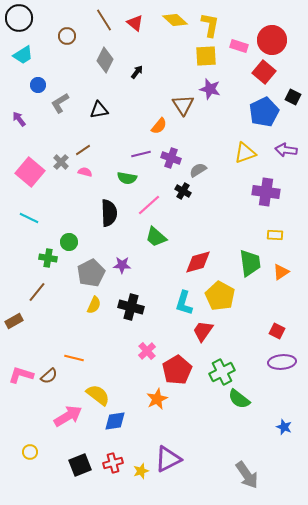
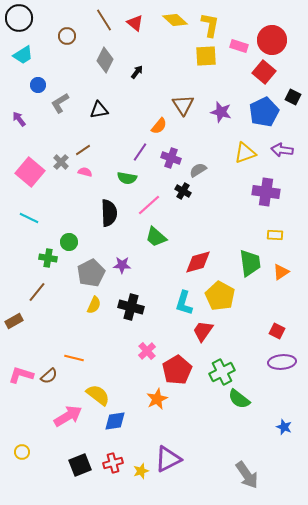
purple star at (210, 89): moved 11 px right, 23 px down
purple arrow at (286, 150): moved 4 px left
purple line at (141, 154): moved 1 px left, 2 px up; rotated 42 degrees counterclockwise
yellow circle at (30, 452): moved 8 px left
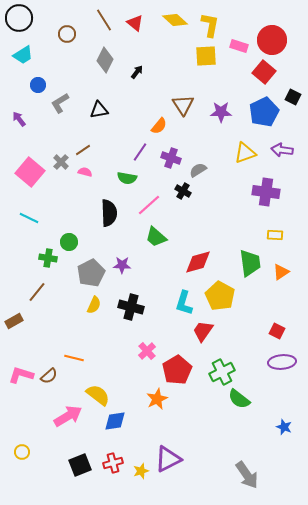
brown circle at (67, 36): moved 2 px up
purple star at (221, 112): rotated 15 degrees counterclockwise
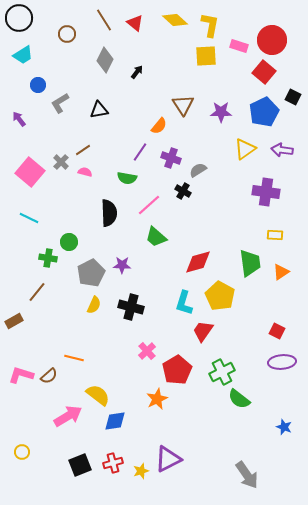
yellow triangle at (245, 153): moved 4 px up; rotated 15 degrees counterclockwise
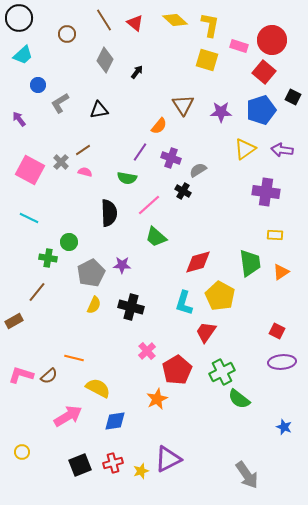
cyan trapezoid at (23, 55): rotated 10 degrees counterclockwise
yellow square at (206, 56): moved 1 px right, 4 px down; rotated 20 degrees clockwise
blue pentagon at (264, 112): moved 3 px left, 2 px up; rotated 8 degrees clockwise
pink square at (30, 172): moved 2 px up; rotated 12 degrees counterclockwise
red trapezoid at (203, 331): moved 3 px right, 1 px down
yellow semicircle at (98, 395): moved 7 px up; rotated 10 degrees counterclockwise
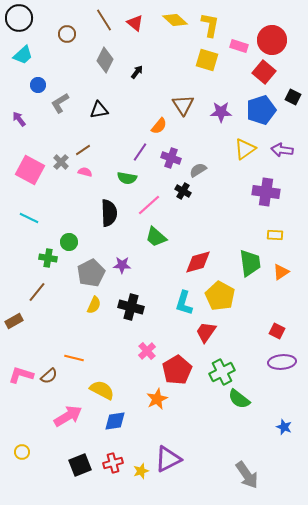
yellow semicircle at (98, 388): moved 4 px right, 2 px down
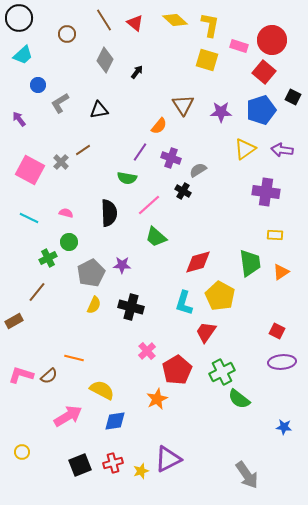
pink semicircle at (85, 172): moved 19 px left, 41 px down
green cross at (48, 258): rotated 36 degrees counterclockwise
blue star at (284, 427): rotated 14 degrees counterclockwise
